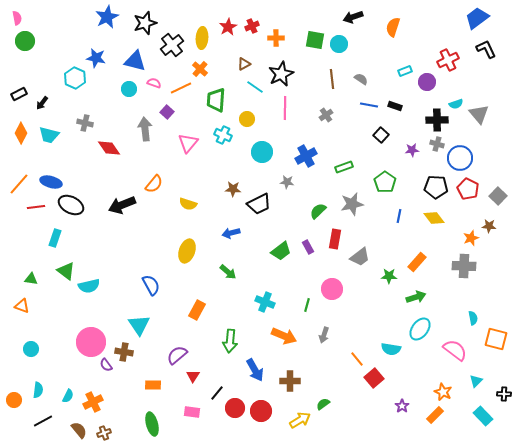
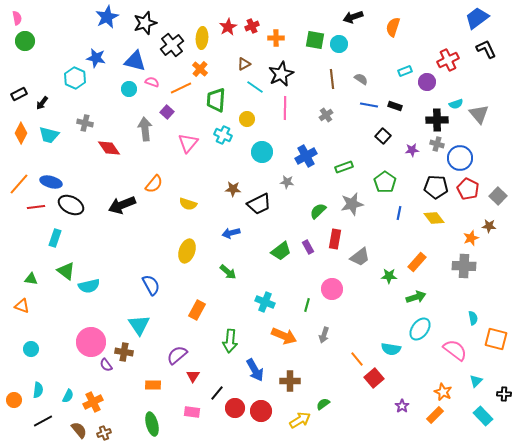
pink semicircle at (154, 83): moved 2 px left, 1 px up
black square at (381, 135): moved 2 px right, 1 px down
blue line at (399, 216): moved 3 px up
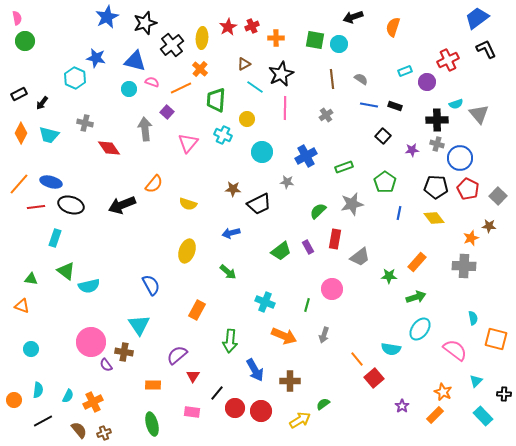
black ellipse at (71, 205): rotated 10 degrees counterclockwise
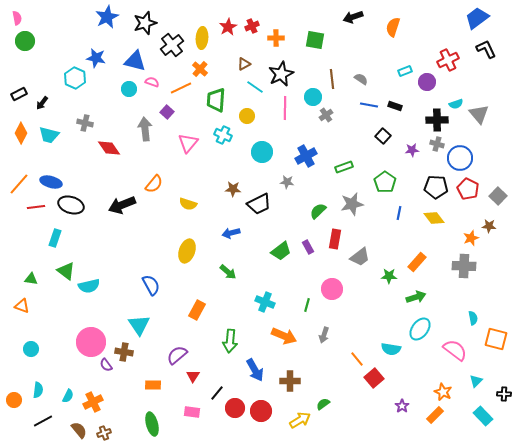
cyan circle at (339, 44): moved 26 px left, 53 px down
yellow circle at (247, 119): moved 3 px up
